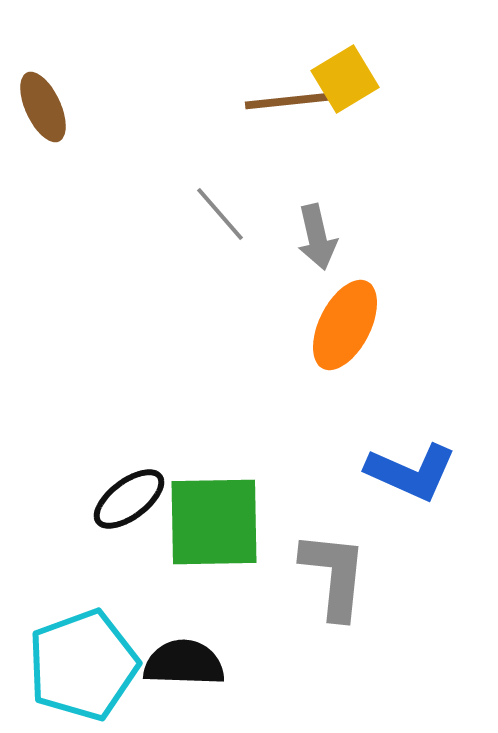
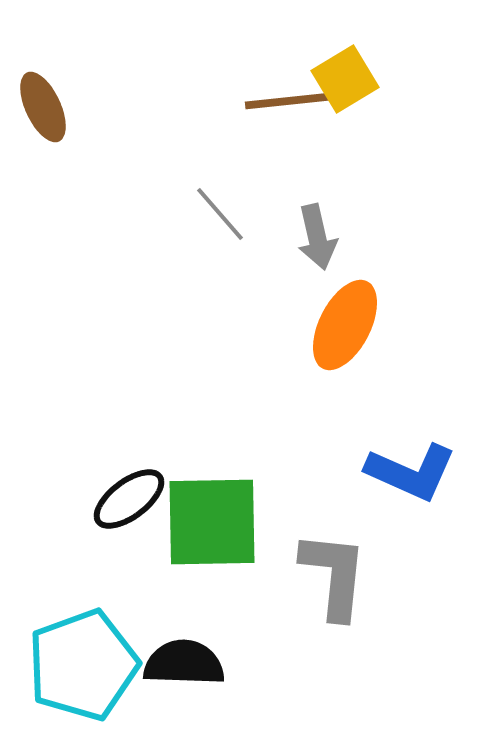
green square: moved 2 px left
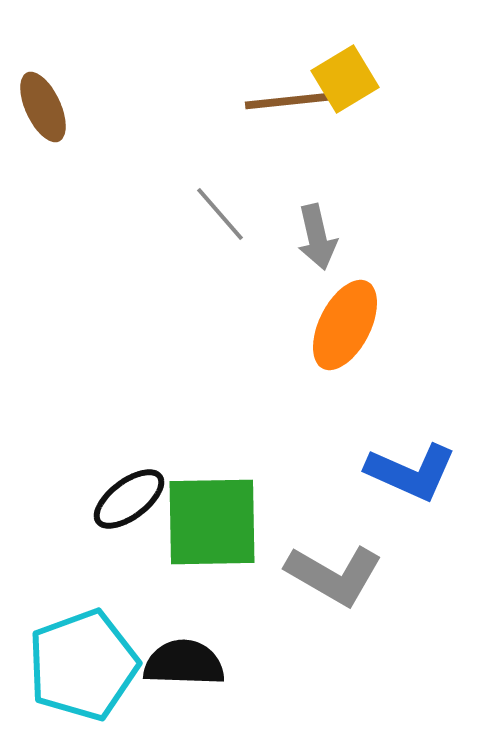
gray L-shape: rotated 114 degrees clockwise
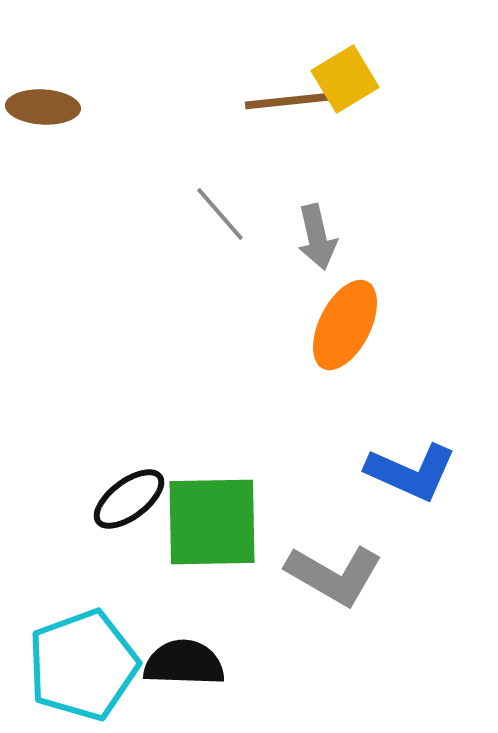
brown ellipse: rotated 62 degrees counterclockwise
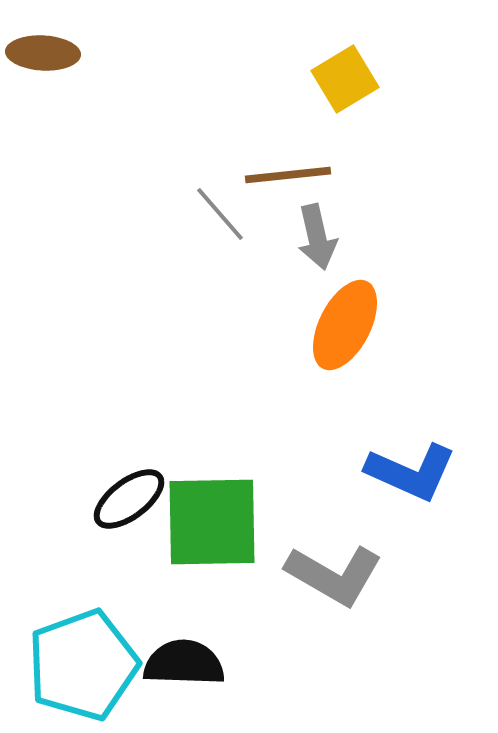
brown line: moved 74 px down
brown ellipse: moved 54 px up
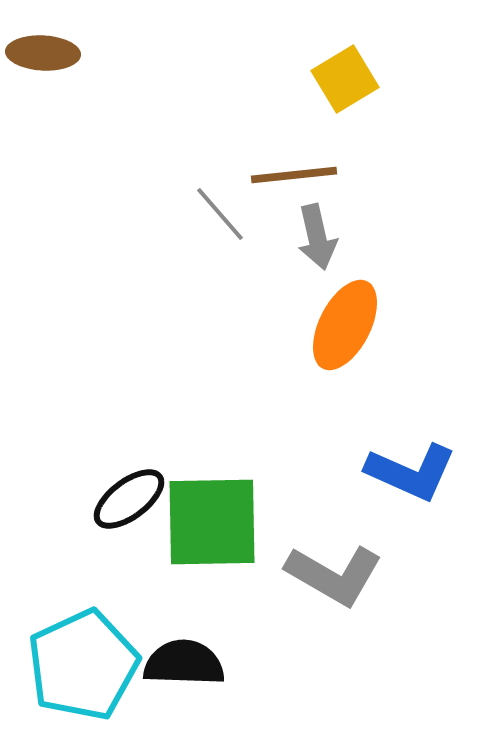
brown line: moved 6 px right
cyan pentagon: rotated 5 degrees counterclockwise
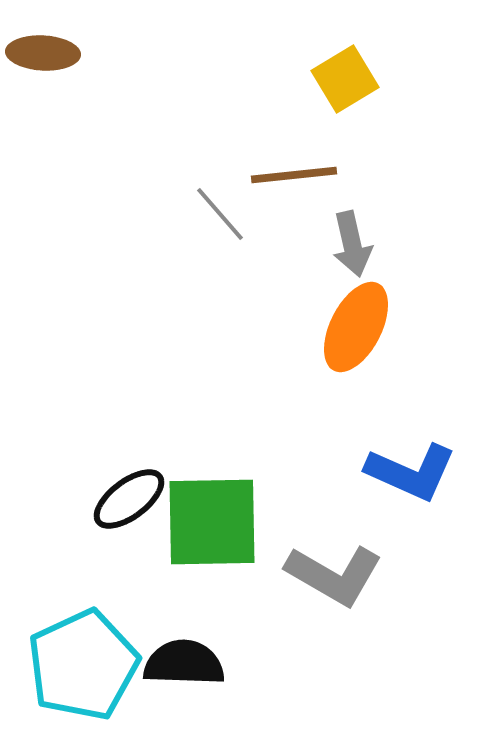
gray arrow: moved 35 px right, 7 px down
orange ellipse: moved 11 px right, 2 px down
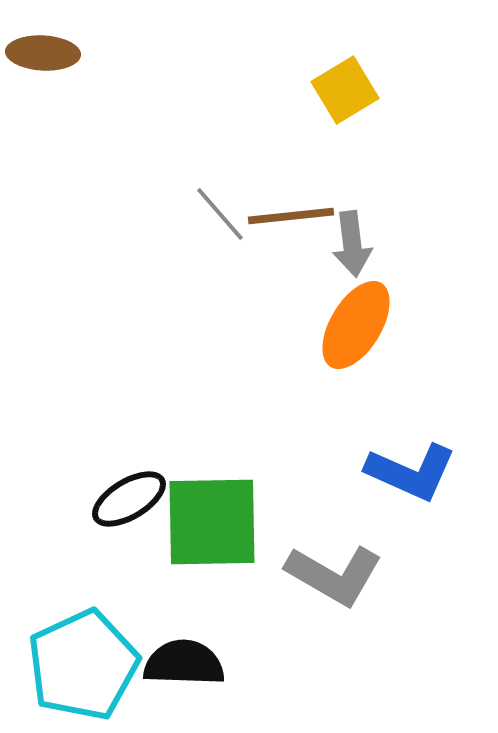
yellow square: moved 11 px down
brown line: moved 3 px left, 41 px down
gray arrow: rotated 6 degrees clockwise
orange ellipse: moved 2 px up; rotated 4 degrees clockwise
black ellipse: rotated 6 degrees clockwise
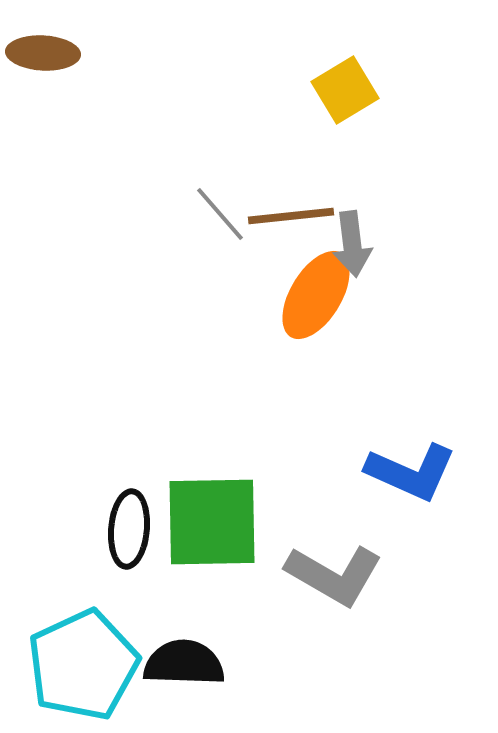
orange ellipse: moved 40 px left, 30 px up
black ellipse: moved 30 px down; rotated 54 degrees counterclockwise
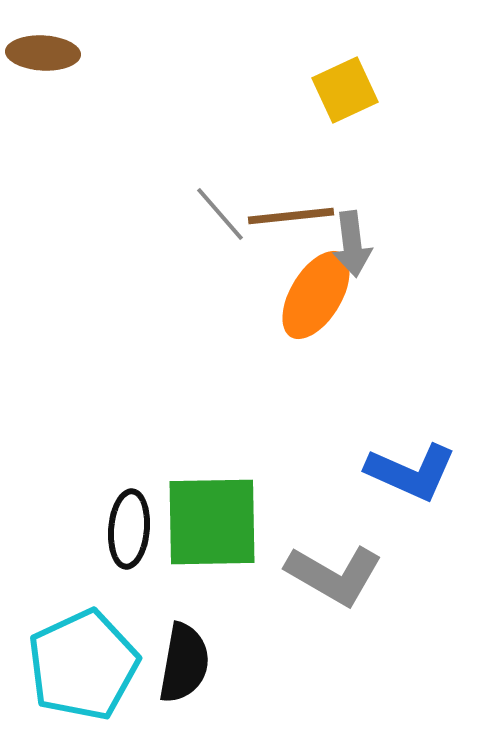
yellow square: rotated 6 degrees clockwise
black semicircle: rotated 98 degrees clockwise
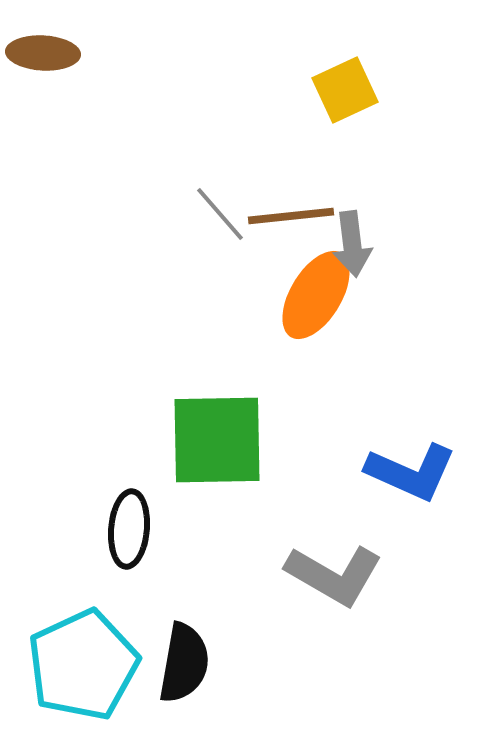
green square: moved 5 px right, 82 px up
